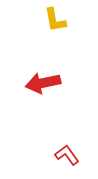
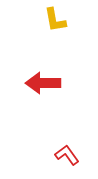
red arrow: rotated 12 degrees clockwise
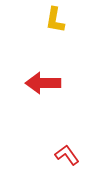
yellow L-shape: rotated 20 degrees clockwise
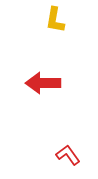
red L-shape: moved 1 px right
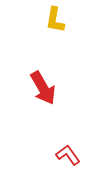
red arrow: moved 5 px down; rotated 120 degrees counterclockwise
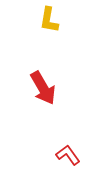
yellow L-shape: moved 6 px left
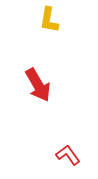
red arrow: moved 5 px left, 3 px up
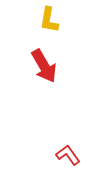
red arrow: moved 6 px right, 19 px up
